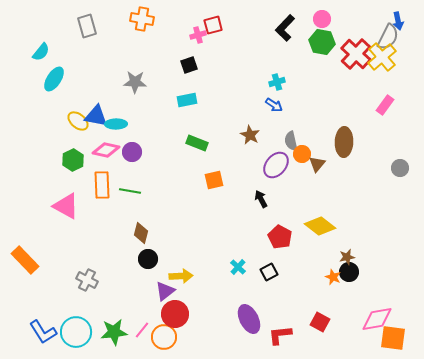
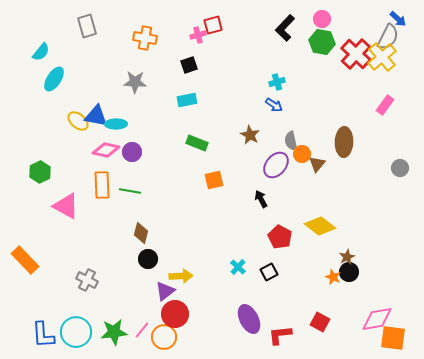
orange cross at (142, 19): moved 3 px right, 19 px down
blue arrow at (398, 21): moved 2 px up; rotated 36 degrees counterclockwise
green hexagon at (73, 160): moved 33 px left, 12 px down
brown star at (347, 257): rotated 14 degrees counterclockwise
blue L-shape at (43, 332): moved 3 px down; rotated 28 degrees clockwise
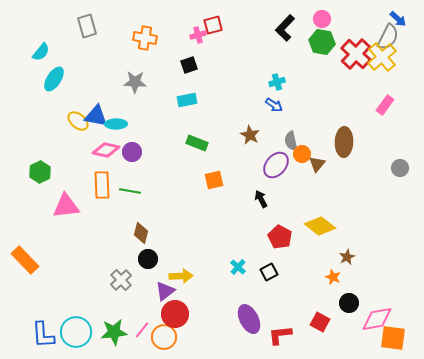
pink triangle at (66, 206): rotated 36 degrees counterclockwise
black circle at (349, 272): moved 31 px down
gray cross at (87, 280): moved 34 px right; rotated 20 degrees clockwise
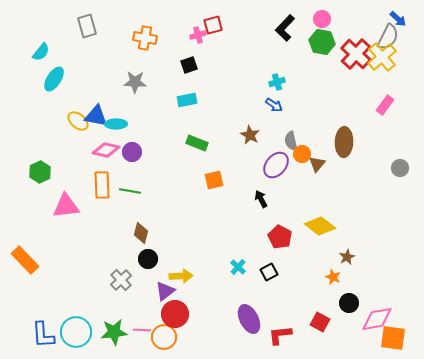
pink line at (142, 330): rotated 54 degrees clockwise
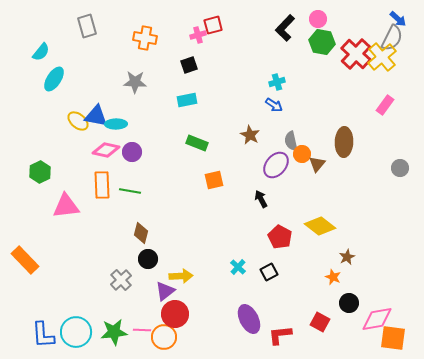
pink circle at (322, 19): moved 4 px left
gray semicircle at (388, 37): moved 4 px right, 1 px down
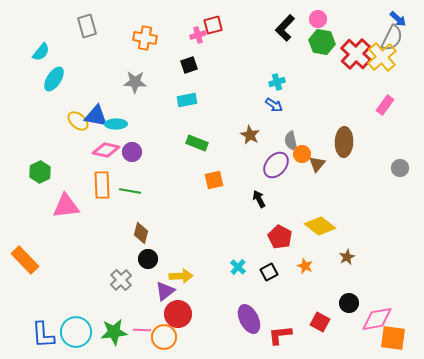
black arrow at (261, 199): moved 2 px left
orange star at (333, 277): moved 28 px left, 11 px up
red circle at (175, 314): moved 3 px right
